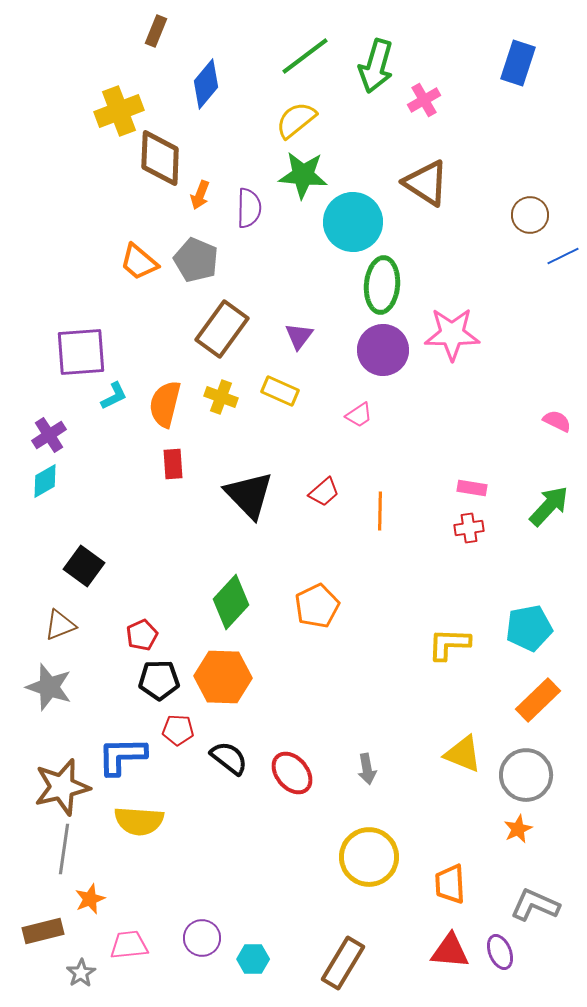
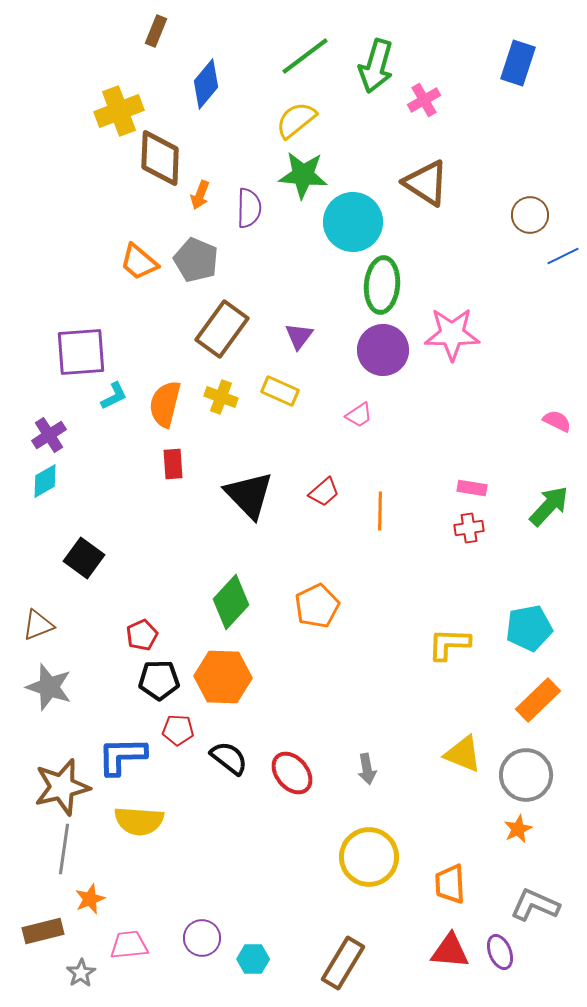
black square at (84, 566): moved 8 px up
brown triangle at (60, 625): moved 22 px left
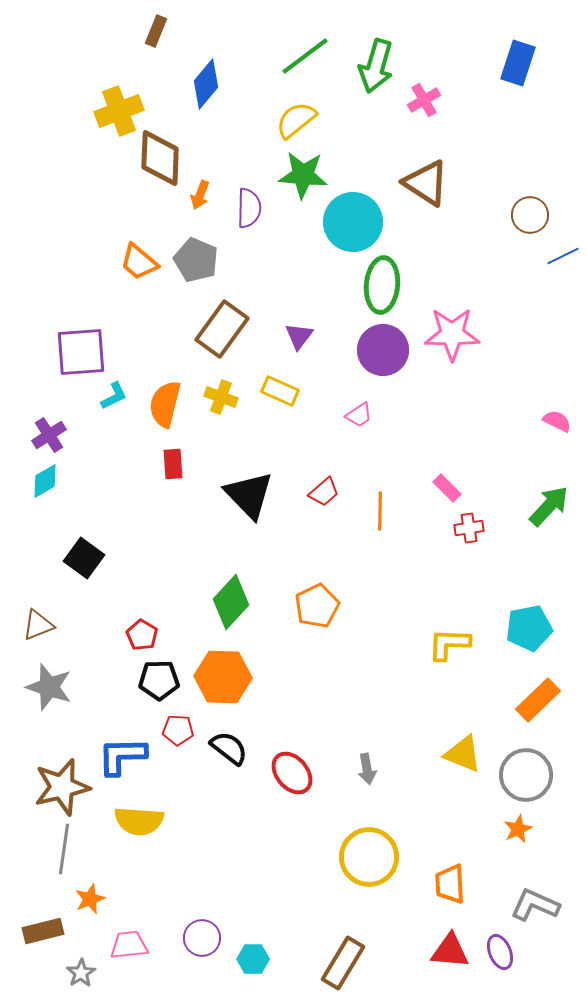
pink rectangle at (472, 488): moved 25 px left; rotated 36 degrees clockwise
red pentagon at (142, 635): rotated 16 degrees counterclockwise
black semicircle at (229, 758): moved 10 px up
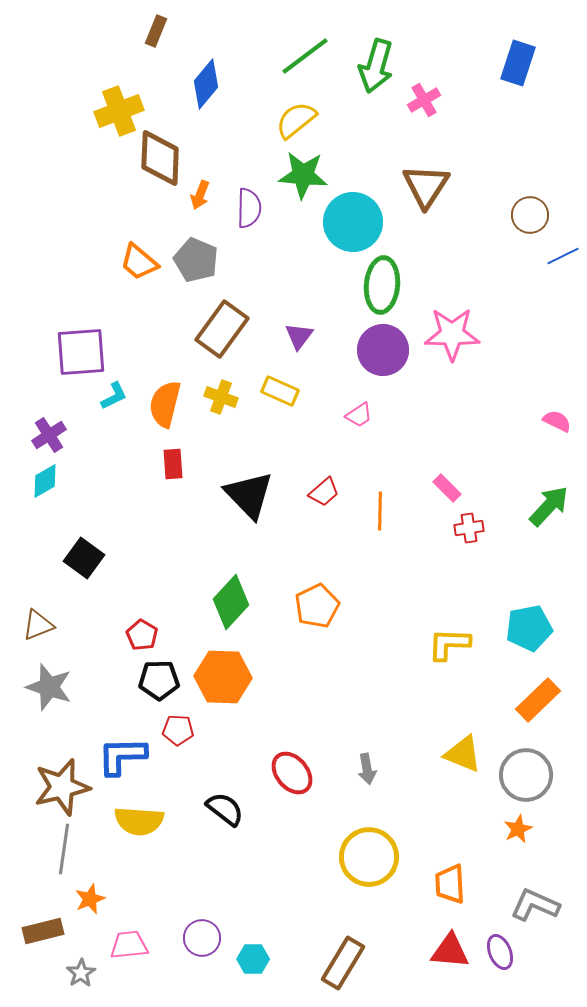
brown triangle at (426, 183): moved 3 px down; rotated 30 degrees clockwise
black semicircle at (229, 748): moved 4 px left, 61 px down
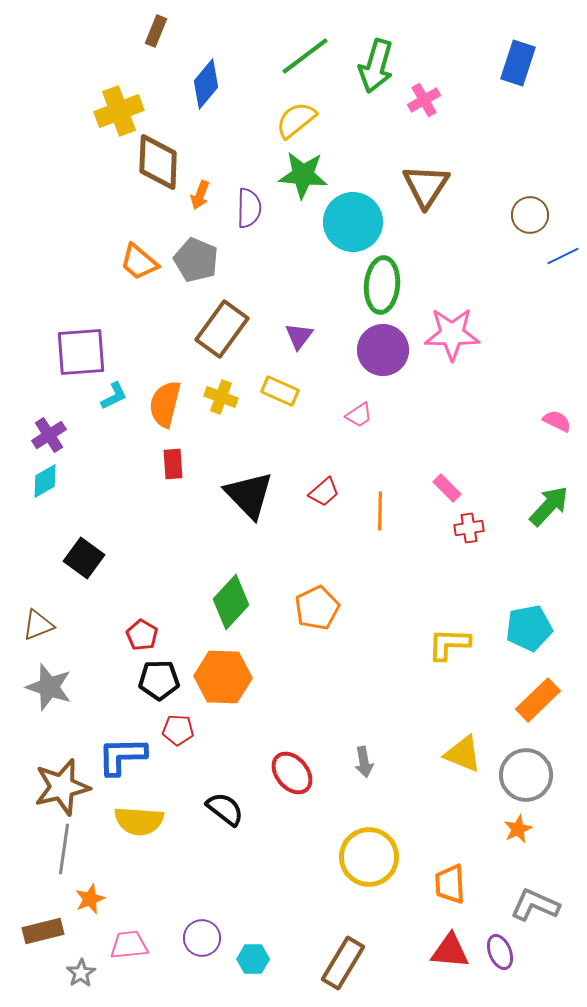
brown diamond at (160, 158): moved 2 px left, 4 px down
orange pentagon at (317, 606): moved 2 px down
gray arrow at (367, 769): moved 3 px left, 7 px up
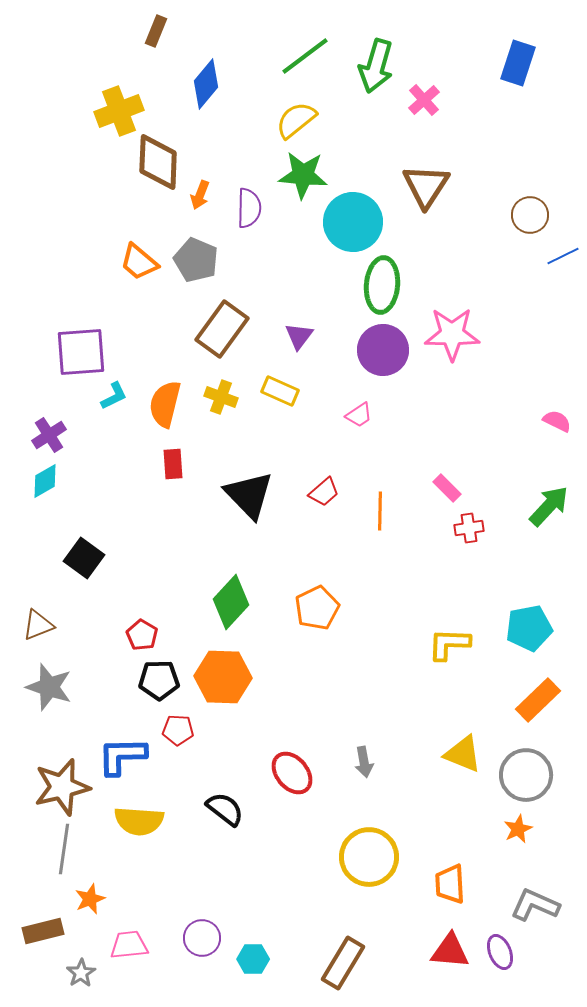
pink cross at (424, 100): rotated 12 degrees counterclockwise
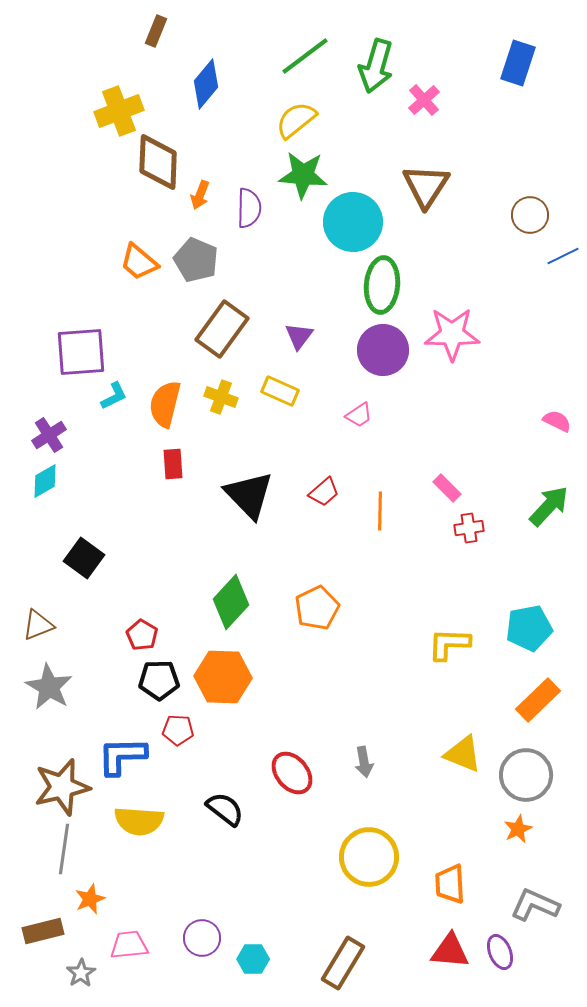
gray star at (49, 687): rotated 12 degrees clockwise
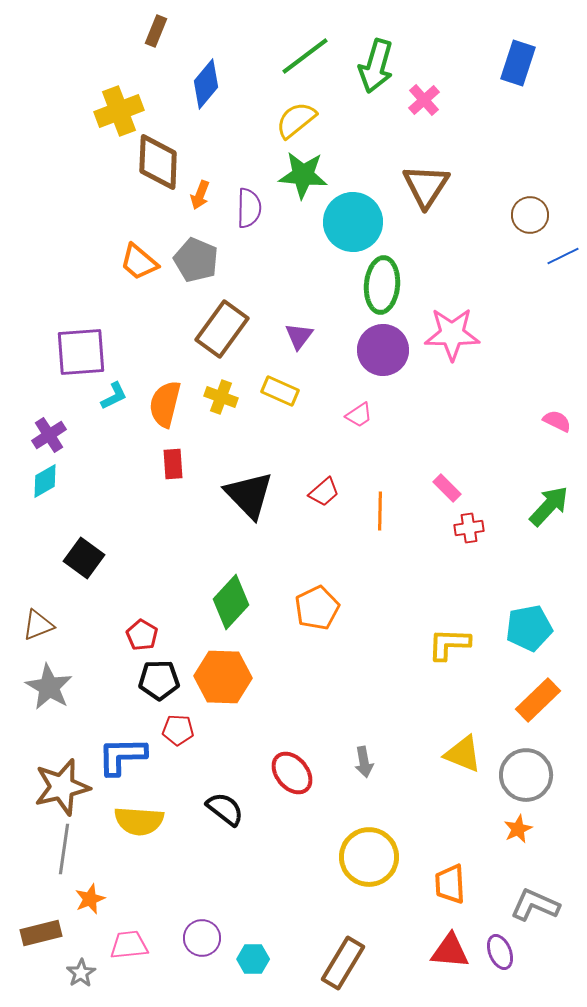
brown rectangle at (43, 931): moved 2 px left, 2 px down
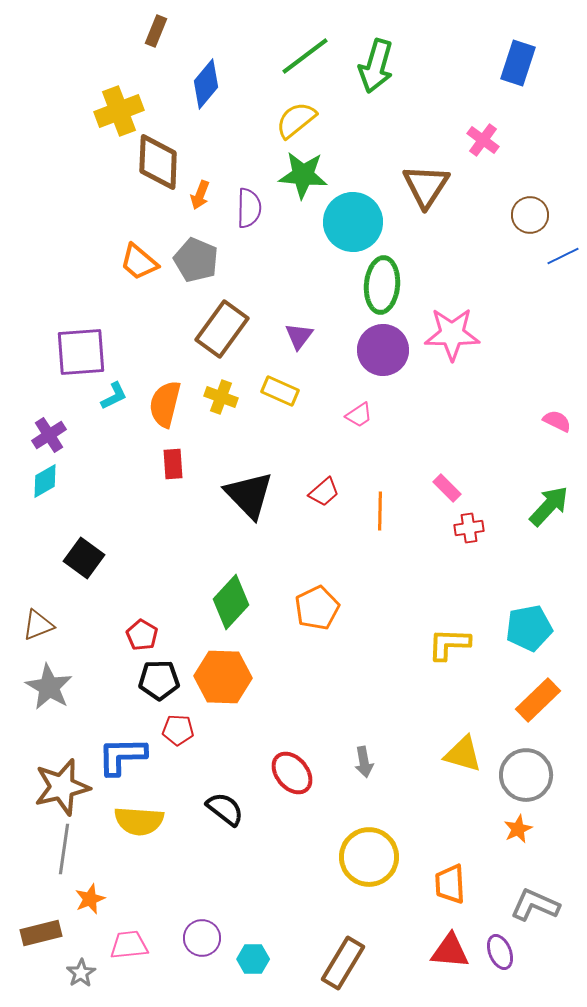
pink cross at (424, 100): moved 59 px right, 40 px down; rotated 12 degrees counterclockwise
yellow triangle at (463, 754): rotated 6 degrees counterclockwise
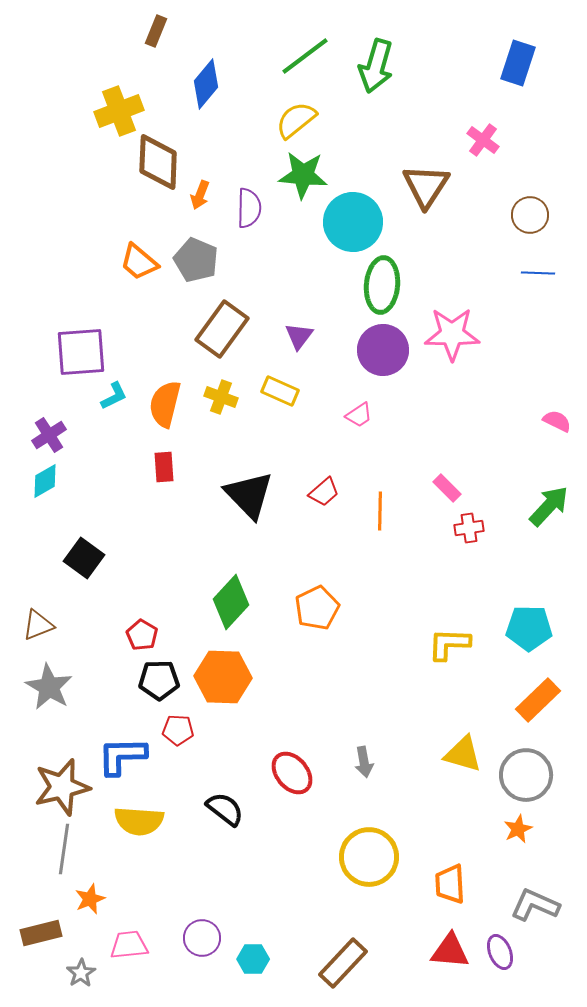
blue line at (563, 256): moved 25 px left, 17 px down; rotated 28 degrees clockwise
red rectangle at (173, 464): moved 9 px left, 3 px down
cyan pentagon at (529, 628): rotated 12 degrees clockwise
brown rectangle at (343, 963): rotated 12 degrees clockwise
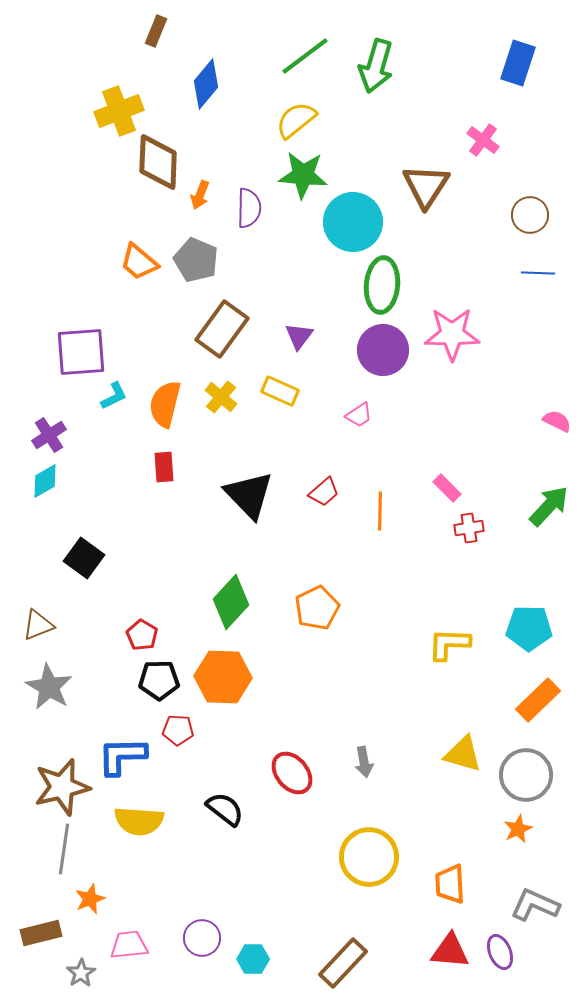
yellow cross at (221, 397): rotated 20 degrees clockwise
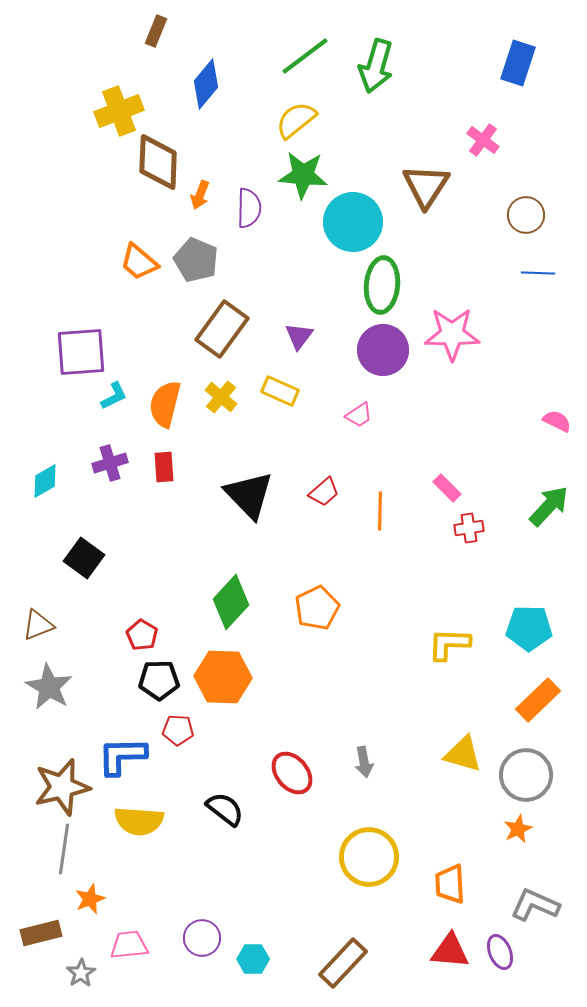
brown circle at (530, 215): moved 4 px left
purple cross at (49, 435): moved 61 px right, 28 px down; rotated 16 degrees clockwise
